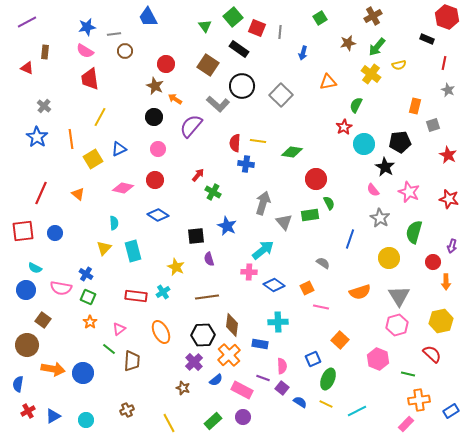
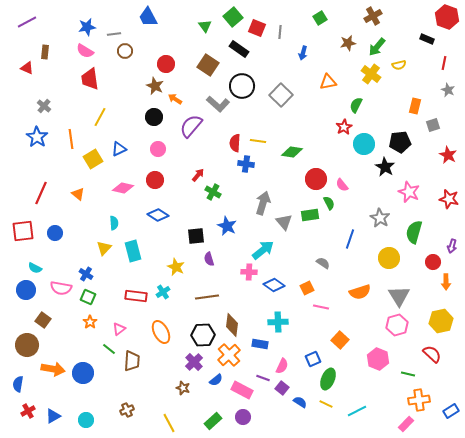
pink semicircle at (373, 190): moved 31 px left, 5 px up
pink semicircle at (282, 366): rotated 28 degrees clockwise
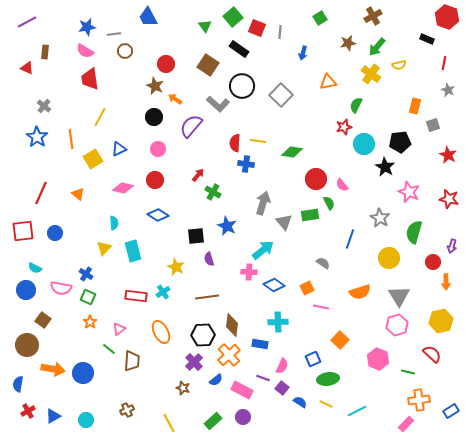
red star at (344, 127): rotated 14 degrees clockwise
green line at (408, 374): moved 2 px up
green ellipse at (328, 379): rotated 60 degrees clockwise
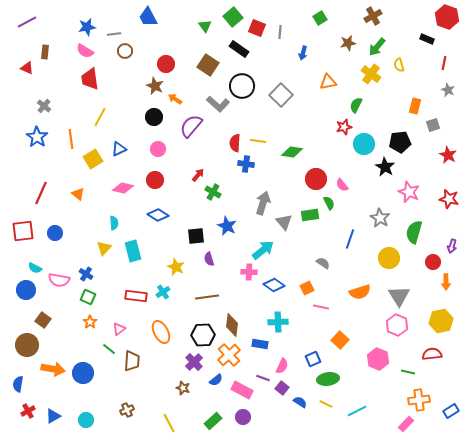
yellow semicircle at (399, 65): rotated 88 degrees clockwise
pink semicircle at (61, 288): moved 2 px left, 8 px up
pink hexagon at (397, 325): rotated 20 degrees counterclockwise
red semicircle at (432, 354): rotated 48 degrees counterclockwise
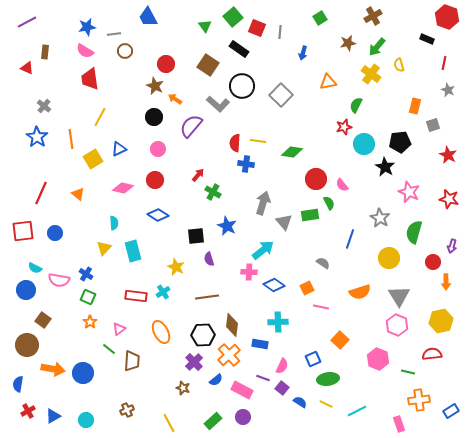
pink rectangle at (406, 424): moved 7 px left; rotated 63 degrees counterclockwise
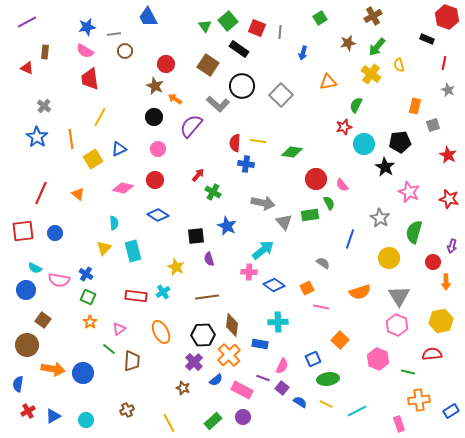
green square at (233, 17): moved 5 px left, 4 px down
gray arrow at (263, 203): rotated 85 degrees clockwise
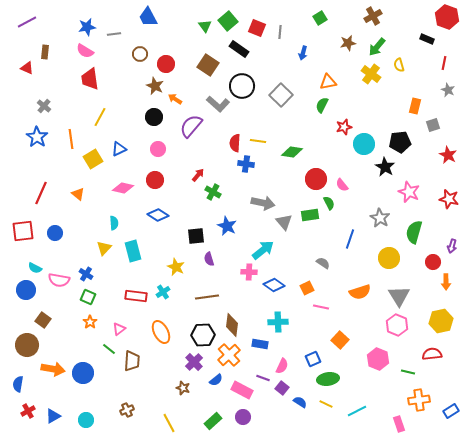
brown circle at (125, 51): moved 15 px right, 3 px down
green semicircle at (356, 105): moved 34 px left
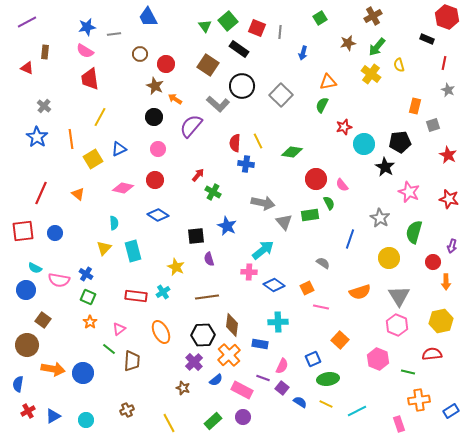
yellow line at (258, 141): rotated 56 degrees clockwise
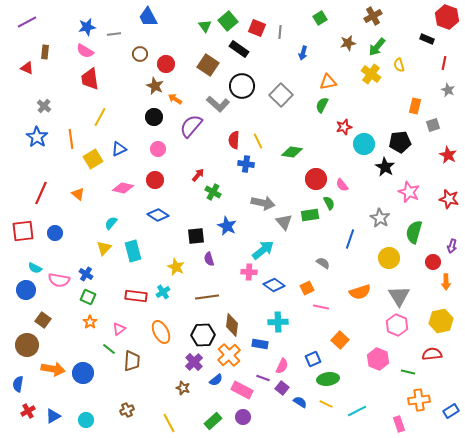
red semicircle at (235, 143): moved 1 px left, 3 px up
cyan semicircle at (114, 223): moved 3 px left; rotated 136 degrees counterclockwise
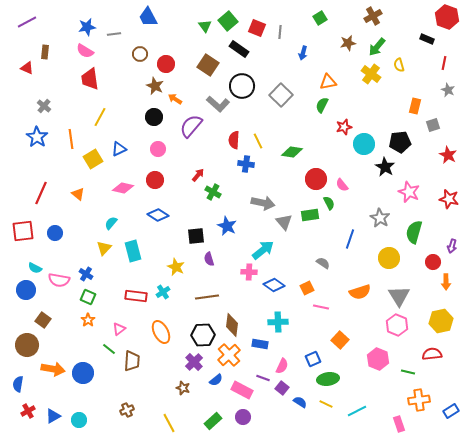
orange star at (90, 322): moved 2 px left, 2 px up
cyan circle at (86, 420): moved 7 px left
